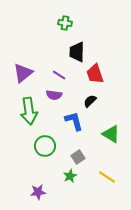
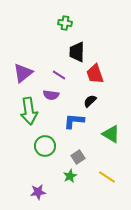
purple semicircle: moved 3 px left
blue L-shape: rotated 70 degrees counterclockwise
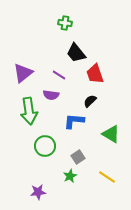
black trapezoid: moved 1 px left, 1 px down; rotated 40 degrees counterclockwise
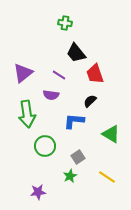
green arrow: moved 2 px left, 3 px down
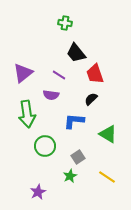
black semicircle: moved 1 px right, 2 px up
green triangle: moved 3 px left
purple star: rotated 21 degrees counterclockwise
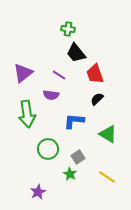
green cross: moved 3 px right, 6 px down
black semicircle: moved 6 px right
green circle: moved 3 px right, 3 px down
green star: moved 2 px up; rotated 16 degrees counterclockwise
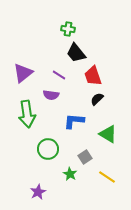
red trapezoid: moved 2 px left, 2 px down
gray square: moved 7 px right
